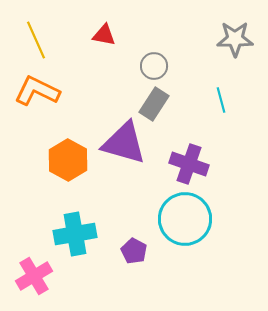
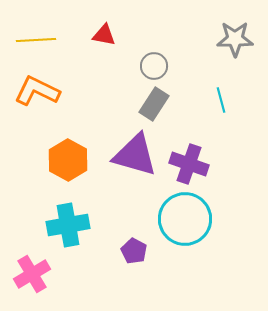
yellow line: rotated 69 degrees counterclockwise
purple triangle: moved 11 px right, 12 px down
cyan cross: moved 7 px left, 9 px up
pink cross: moved 2 px left, 2 px up
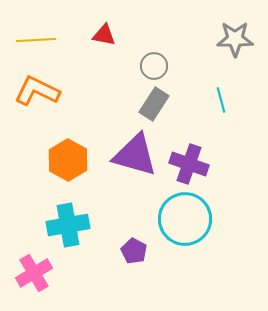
pink cross: moved 2 px right, 1 px up
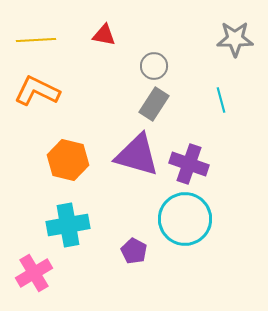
purple triangle: moved 2 px right
orange hexagon: rotated 15 degrees counterclockwise
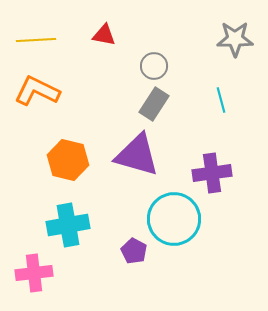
purple cross: moved 23 px right, 9 px down; rotated 27 degrees counterclockwise
cyan circle: moved 11 px left
pink cross: rotated 24 degrees clockwise
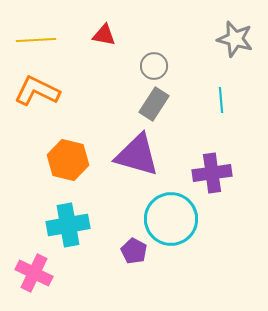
gray star: rotated 15 degrees clockwise
cyan line: rotated 10 degrees clockwise
cyan circle: moved 3 px left
pink cross: rotated 33 degrees clockwise
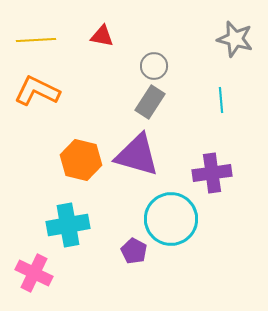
red triangle: moved 2 px left, 1 px down
gray rectangle: moved 4 px left, 2 px up
orange hexagon: moved 13 px right
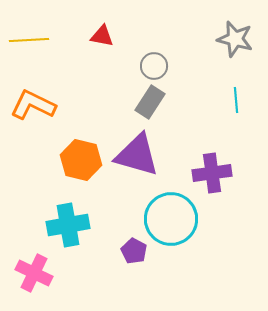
yellow line: moved 7 px left
orange L-shape: moved 4 px left, 14 px down
cyan line: moved 15 px right
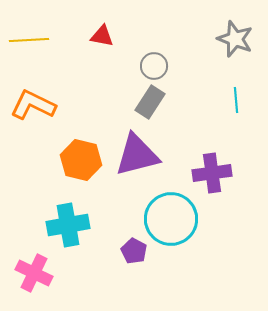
gray star: rotated 6 degrees clockwise
purple triangle: rotated 30 degrees counterclockwise
